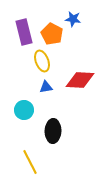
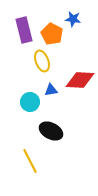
purple rectangle: moved 2 px up
blue triangle: moved 5 px right, 3 px down
cyan circle: moved 6 px right, 8 px up
black ellipse: moved 2 px left; rotated 65 degrees counterclockwise
yellow line: moved 1 px up
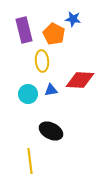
orange pentagon: moved 2 px right
yellow ellipse: rotated 15 degrees clockwise
cyan circle: moved 2 px left, 8 px up
yellow line: rotated 20 degrees clockwise
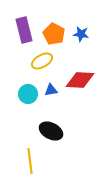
blue star: moved 8 px right, 15 px down
yellow ellipse: rotated 65 degrees clockwise
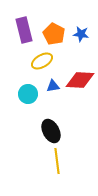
blue triangle: moved 2 px right, 4 px up
black ellipse: rotated 35 degrees clockwise
yellow line: moved 27 px right
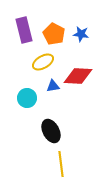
yellow ellipse: moved 1 px right, 1 px down
red diamond: moved 2 px left, 4 px up
cyan circle: moved 1 px left, 4 px down
yellow line: moved 4 px right, 3 px down
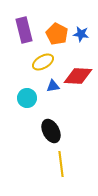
orange pentagon: moved 3 px right
